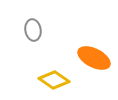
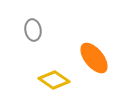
orange ellipse: rotated 24 degrees clockwise
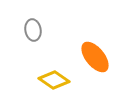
orange ellipse: moved 1 px right, 1 px up
